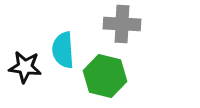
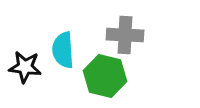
gray cross: moved 3 px right, 11 px down
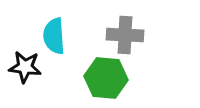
cyan semicircle: moved 9 px left, 14 px up
green hexagon: moved 1 px right, 2 px down; rotated 9 degrees counterclockwise
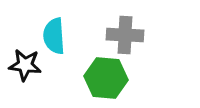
black star: moved 2 px up
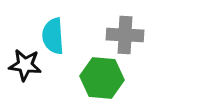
cyan semicircle: moved 1 px left
green hexagon: moved 4 px left
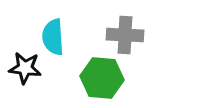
cyan semicircle: moved 1 px down
black star: moved 3 px down
